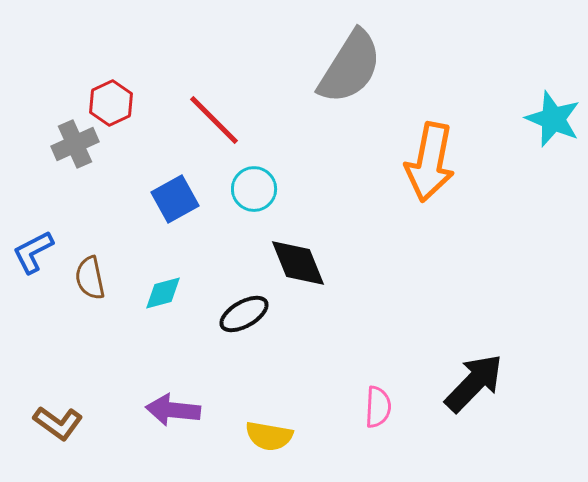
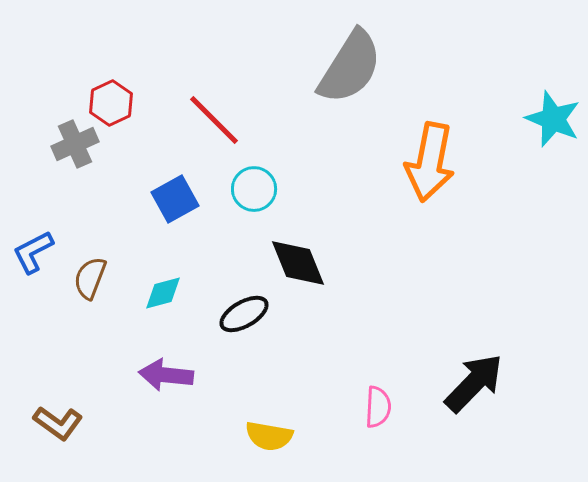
brown semicircle: rotated 33 degrees clockwise
purple arrow: moved 7 px left, 35 px up
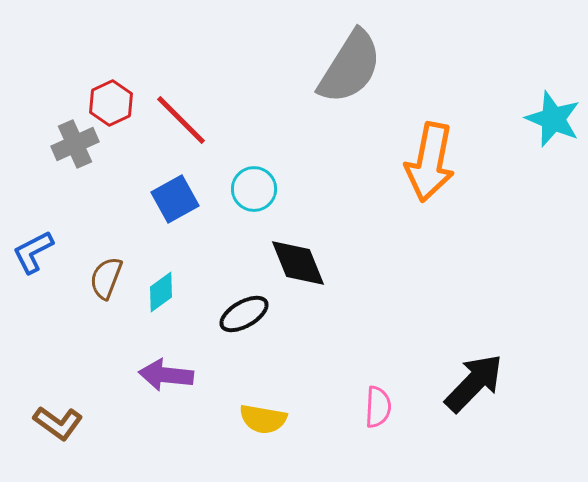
red line: moved 33 px left
brown semicircle: moved 16 px right
cyan diamond: moved 2 px left, 1 px up; rotated 21 degrees counterclockwise
yellow semicircle: moved 6 px left, 17 px up
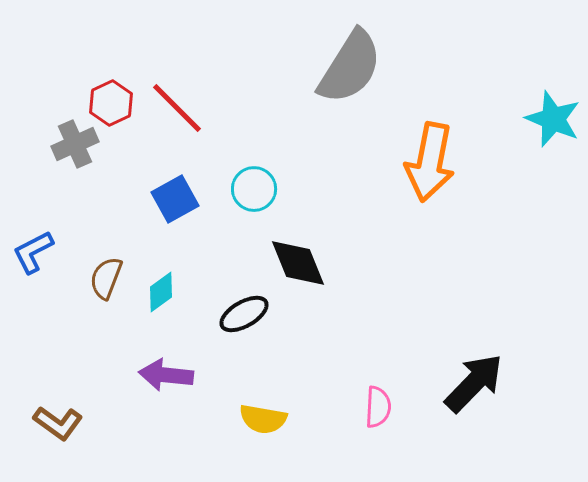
red line: moved 4 px left, 12 px up
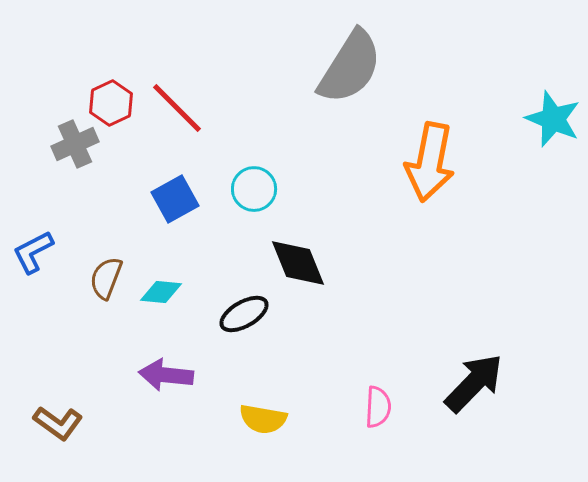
cyan diamond: rotated 42 degrees clockwise
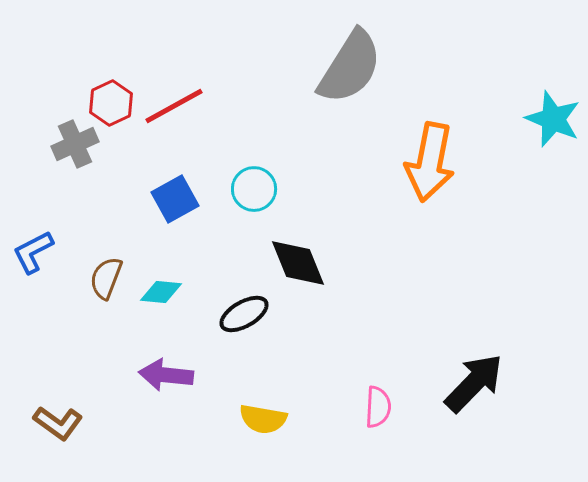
red line: moved 3 px left, 2 px up; rotated 74 degrees counterclockwise
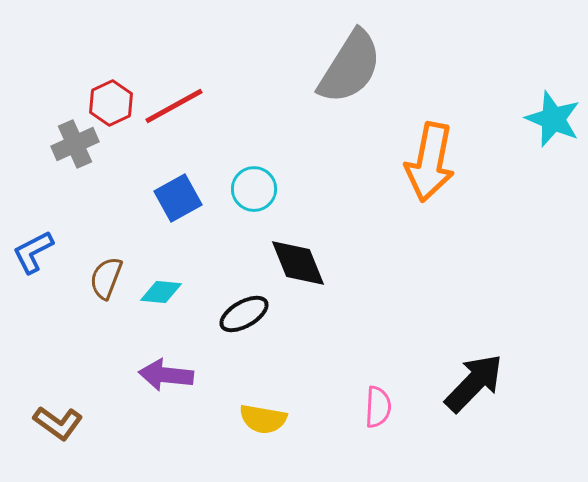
blue square: moved 3 px right, 1 px up
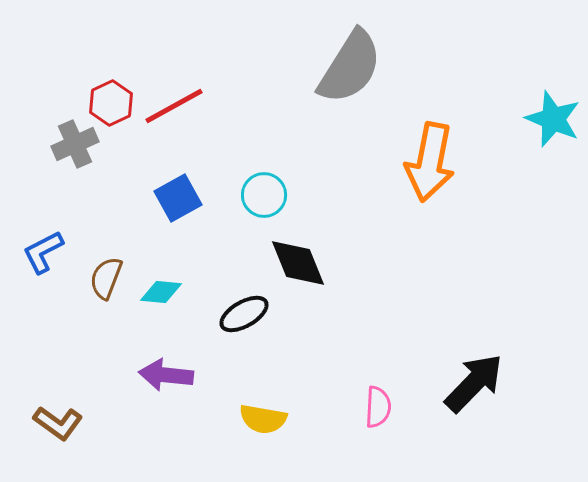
cyan circle: moved 10 px right, 6 px down
blue L-shape: moved 10 px right
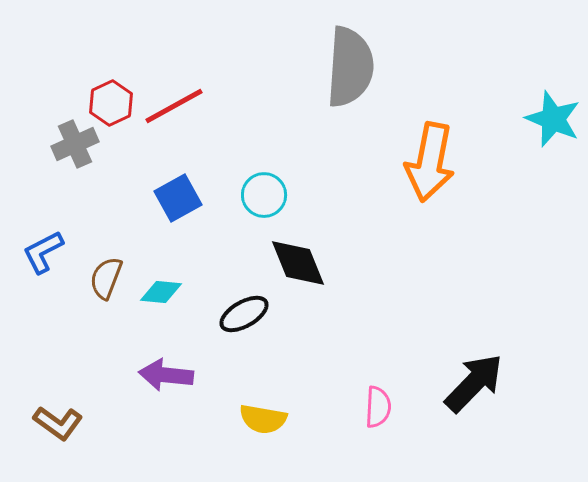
gray semicircle: rotated 28 degrees counterclockwise
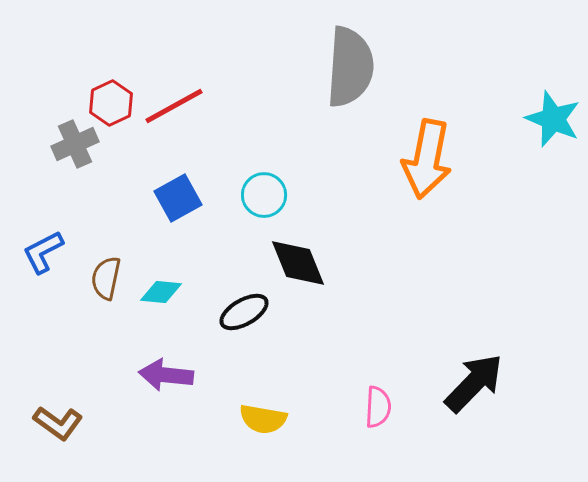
orange arrow: moved 3 px left, 3 px up
brown semicircle: rotated 9 degrees counterclockwise
black ellipse: moved 2 px up
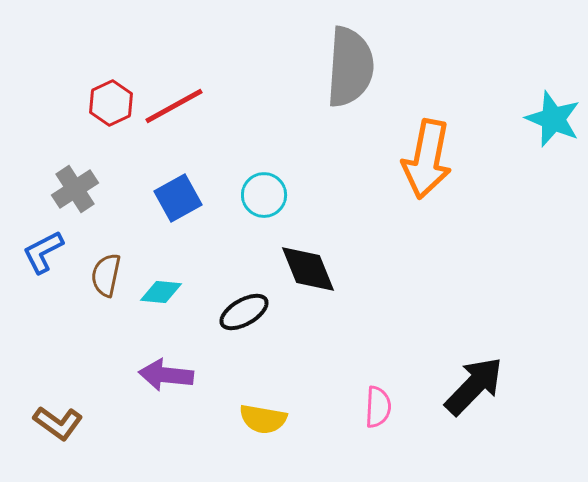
gray cross: moved 45 px down; rotated 9 degrees counterclockwise
black diamond: moved 10 px right, 6 px down
brown semicircle: moved 3 px up
black arrow: moved 3 px down
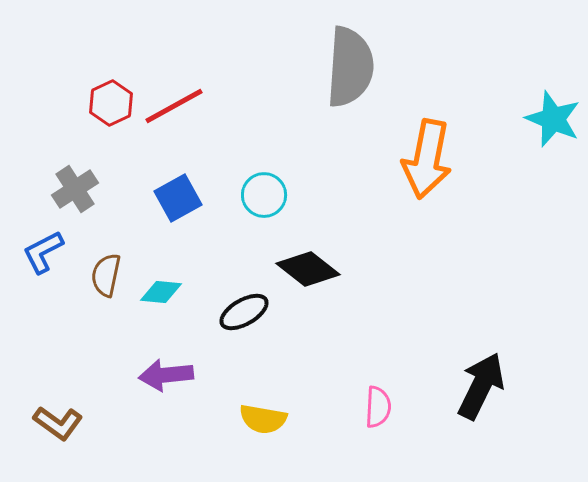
black diamond: rotated 30 degrees counterclockwise
purple arrow: rotated 12 degrees counterclockwise
black arrow: moved 7 px right; rotated 18 degrees counterclockwise
